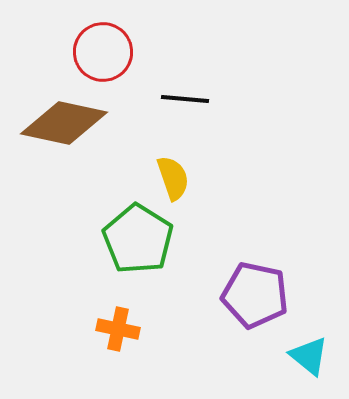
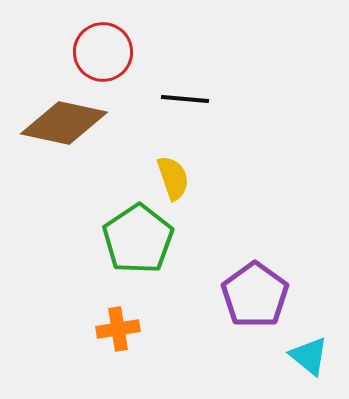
green pentagon: rotated 6 degrees clockwise
purple pentagon: rotated 24 degrees clockwise
orange cross: rotated 21 degrees counterclockwise
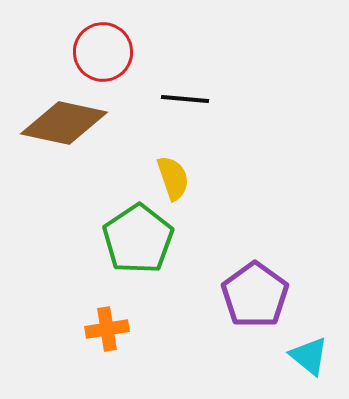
orange cross: moved 11 px left
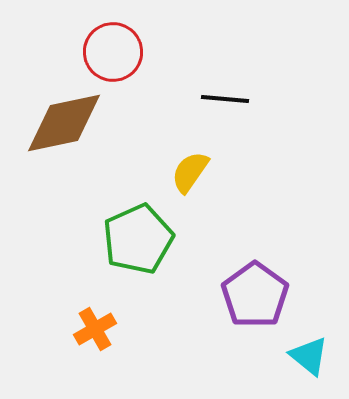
red circle: moved 10 px right
black line: moved 40 px right
brown diamond: rotated 24 degrees counterclockwise
yellow semicircle: moved 17 px right, 6 px up; rotated 126 degrees counterclockwise
green pentagon: rotated 10 degrees clockwise
orange cross: moved 12 px left; rotated 21 degrees counterclockwise
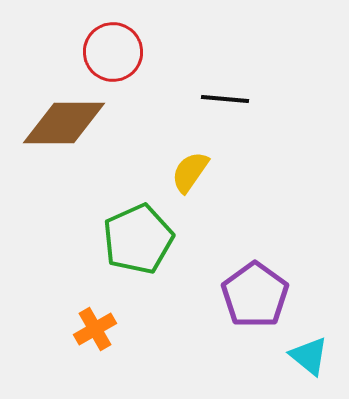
brown diamond: rotated 12 degrees clockwise
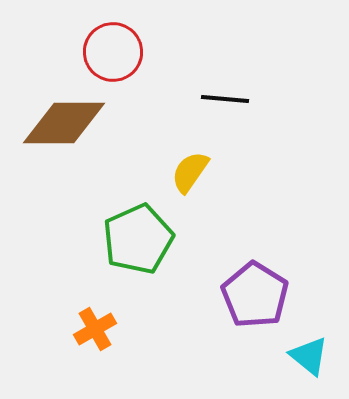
purple pentagon: rotated 4 degrees counterclockwise
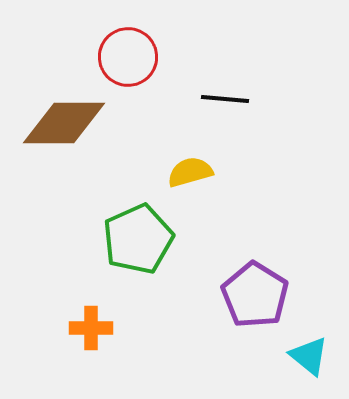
red circle: moved 15 px right, 5 px down
yellow semicircle: rotated 39 degrees clockwise
orange cross: moved 4 px left, 1 px up; rotated 30 degrees clockwise
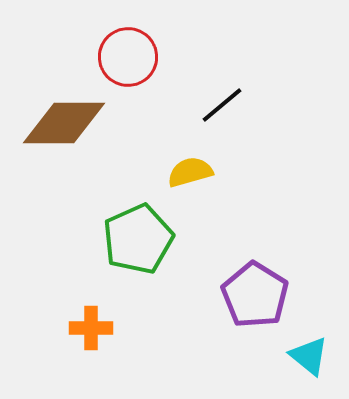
black line: moved 3 px left, 6 px down; rotated 45 degrees counterclockwise
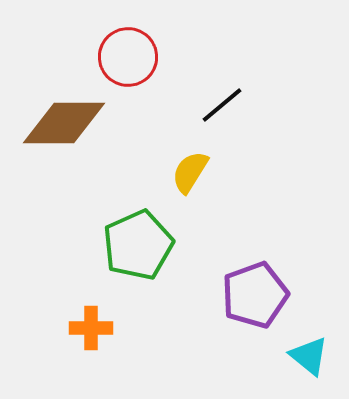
yellow semicircle: rotated 42 degrees counterclockwise
green pentagon: moved 6 px down
purple pentagon: rotated 20 degrees clockwise
